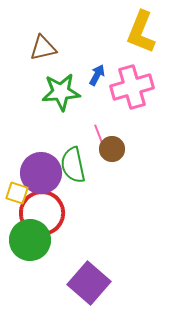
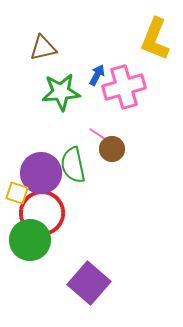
yellow L-shape: moved 14 px right, 7 px down
pink cross: moved 8 px left
pink line: rotated 35 degrees counterclockwise
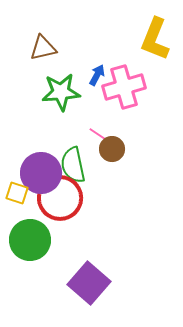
red circle: moved 18 px right, 15 px up
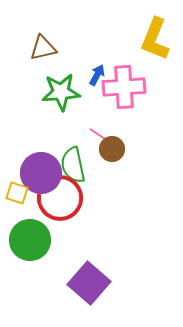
pink cross: rotated 12 degrees clockwise
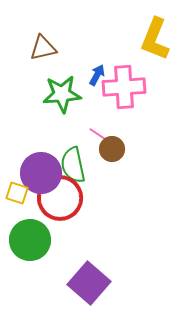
green star: moved 1 px right, 2 px down
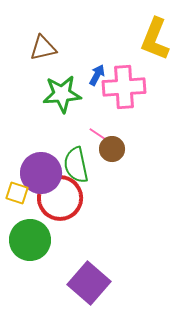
green semicircle: moved 3 px right
